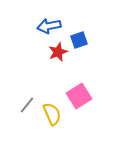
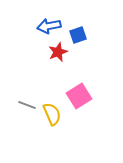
blue square: moved 1 px left, 5 px up
gray line: rotated 72 degrees clockwise
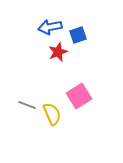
blue arrow: moved 1 px right, 1 px down
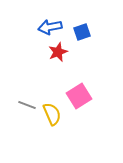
blue square: moved 4 px right, 3 px up
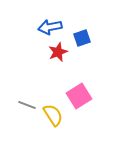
blue square: moved 6 px down
yellow semicircle: moved 1 px right, 1 px down; rotated 10 degrees counterclockwise
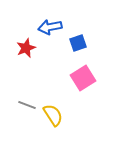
blue square: moved 4 px left, 5 px down
red star: moved 32 px left, 4 px up
pink square: moved 4 px right, 18 px up
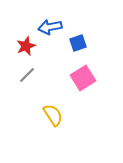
red star: moved 2 px up
gray line: moved 30 px up; rotated 66 degrees counterclockwise
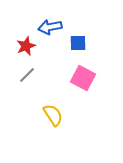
blue square: rotated 18 degrees clockwise
pink square: rotated 30 degrees counterclockwise
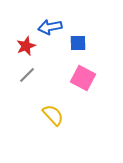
yellow semicircle: rotated 10 degrees counterclockwise
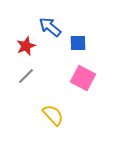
blue arrow: rotated 50 degrees clockwise
gray line: moved 1 px left, 1 px down
